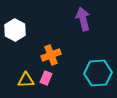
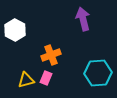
yellow triangle: rotated 12 degrees counterclockwise
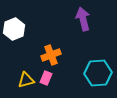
white hexagon: moved 1 px left, 1 px up; rotated 10 degrees clockwise
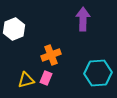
purple arrow: rotated 15 degrees clockwise
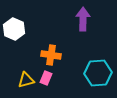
white hexagon: rotated 15 degrees counterclockwise
orange cross: rotated 30 degrees clockwise
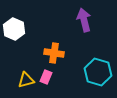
purple arrow: moved 1 px right, 1 px down; rotated 15 degrees counterclockwise
orange cross: moved 3 px right, 2 px up
cyan hexagon: moved 1 px up; rotated 20 degrees clockwise
pink rectangle: moved 1 px up
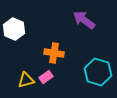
purple arrow: rotated 40 degrees counterclockwise
pink rectangle: rotated 32 degrees clockwise
